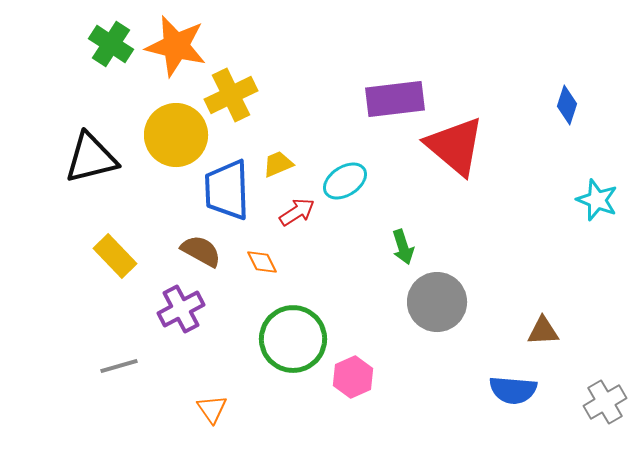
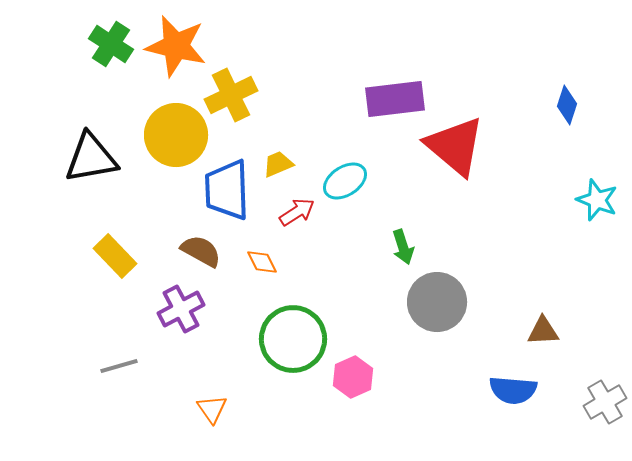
black triangle: rotated 4 degrees clockwise
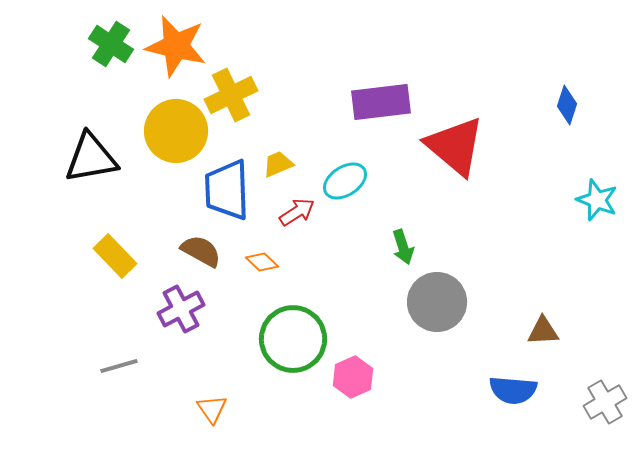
purple rectangle: moved 14 px left, 3 px down
yellow circle: moved 4 px up
orange diamond: rotated 20 degrees counterclockwise
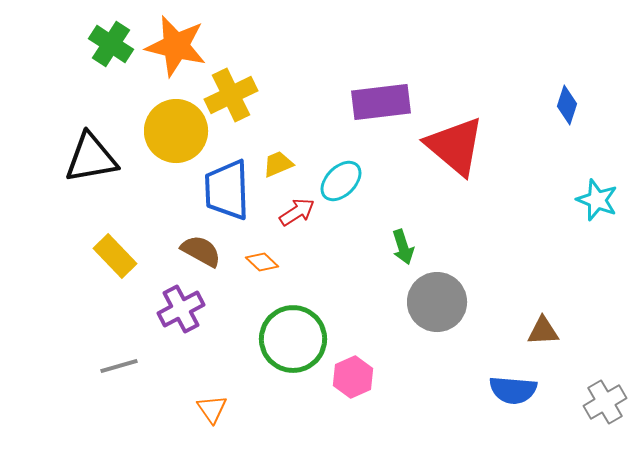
cyan ellipse: moved 4 px left; rotated 12 degrees counterclockwise
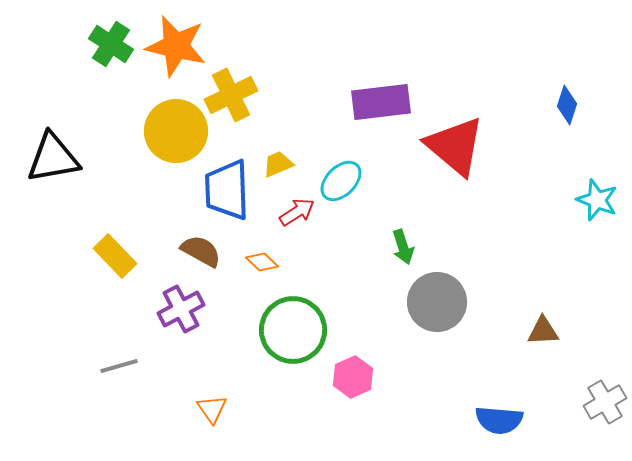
black triangle: moved 38 px left
green circle: moved 9 px up
blue semicircle: moved 14 px left, 30 px down
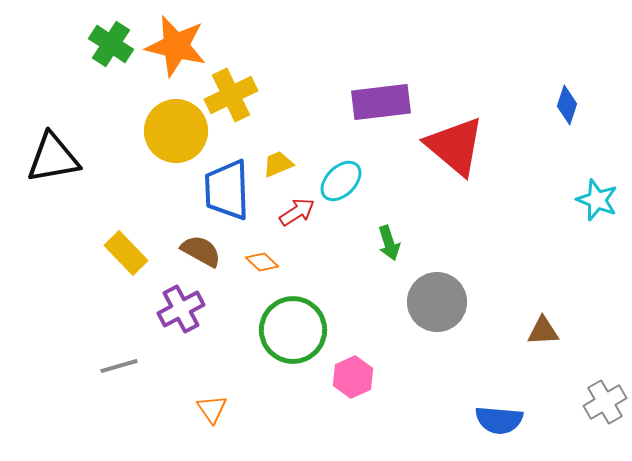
green arrow: moved 14 px left, 4 px up
yellow rectangle: moved 11 px right, 3 px up
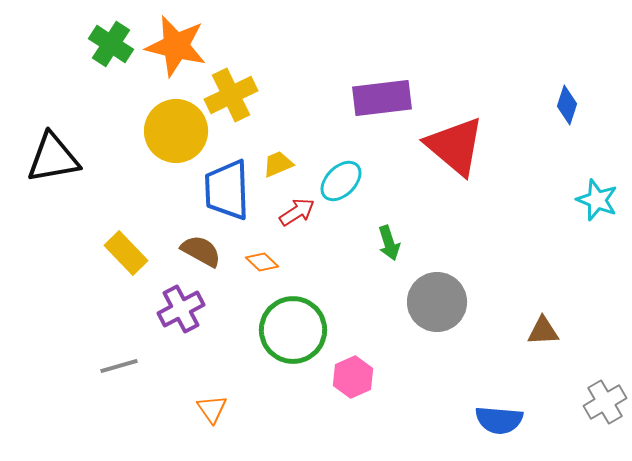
purple rectangle: moved 1 px right, 4 px up
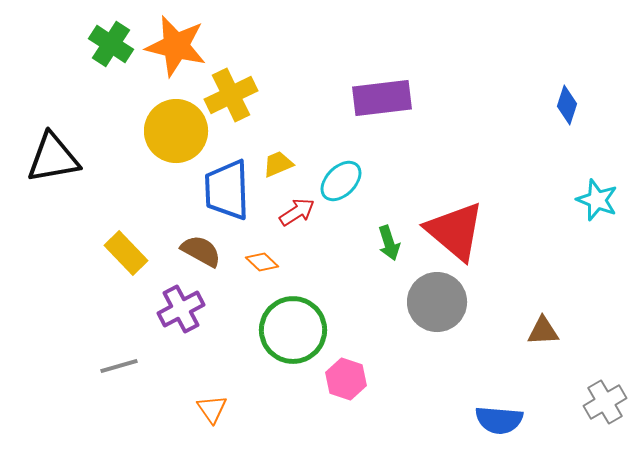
red triangle: moved 85 px down
pink hexagon: moved 7 px left, 2 px down; rotated 18 degrees counterclockwise
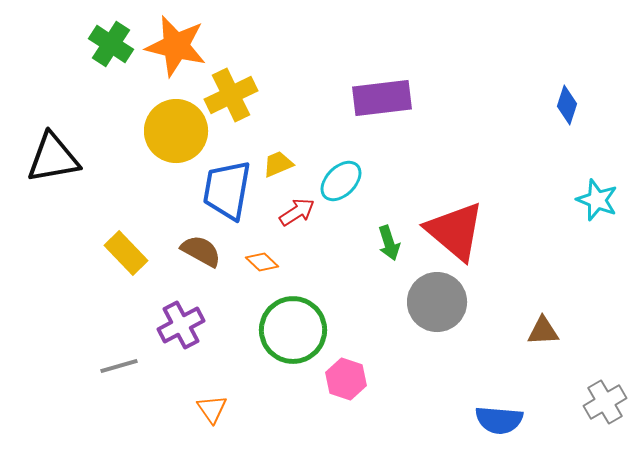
blue trapezoid: rotated 12 degrees clockwise
purple cross: moved 16 px down
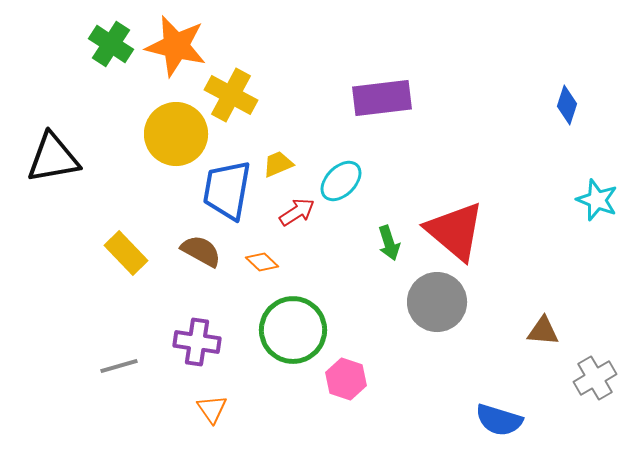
yellow cross: rotated 36 degrees counterclockwise
yellow circle: moved 3 px down
purple cross: moved 16 px right, 17 px down; rotated 36 degrees clockwise
brown triangle: rotated 8 degrees clockwise
gray cross: moved 10 px left, 24 px up
blue semicircle: rotated 12 degrees clockwise
